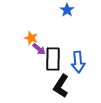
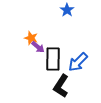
purple arrow: moved 1 px left, 2 px up
blue arrow: rotated 50 degrees clockwise
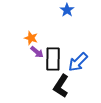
purple arrow: moved 1 px left, 5 px down
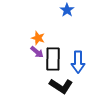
orange star: moved 7 px right
blue arrow: rotated 45 degrees counterclockwise
black L-shape: rotated 90 degrees counterclockwise
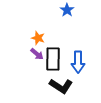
purple arrow: moved 2 px down
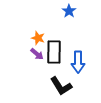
blue star: moved 2 px right, 1 px down
black rectangle: moved 1 px right, 7 px up
black L-shape: rotated 25 degrees clockwise
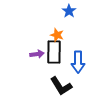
orange star: moved 19 px right, 3 px up
purple arrow: rotated 48 degrees counterclockwise
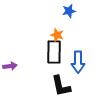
blue star: rotated 24 degrees clockwise
purple arrow: moved 27 px left, 12 px down
black L-shape: rotated 20 degrees clockwise
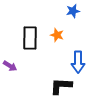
blue star: moved 4 px right
black rectangle: moved 24 px left, 14 px up
purple arrow: rotated 40 degrees clockwise
black L-shape: rotated 105 degrees clockwise
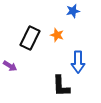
black rectangle: rotated 25 degrees clockwise
black L-shape: rotated 95 degrees counterclockwise
